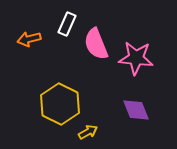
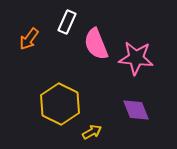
white rectangle: moved 2 px up
orange arrow: rotated 40 degrees counterclockwise
yellow arrow: moved 4 px right
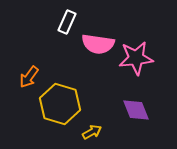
orange arrow: moved 38 px down
pink semicircle: moved 2 px right; rotated 60 degrees counterclockwise
pink star: rotated 12 degrees counterclockwise
yellow hexagon: rotated 9 degrees counterclockwise
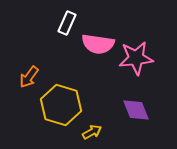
white rectangle: moved 1 px down
yellow hexagon: moved 1 px right, 1 px down
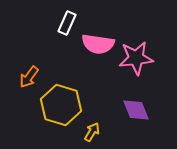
yellow arrow: rotated 30 degrees counterclockwise
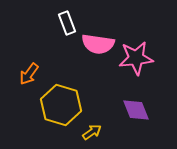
white rectangle: rotated 45 degrees counterclockwise
orange arrow: moved 3 px up
yellow arrow: rotated 24 degrees clockwise
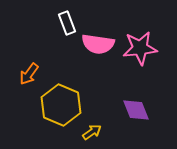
pink star: moved 4 px right, 10 px up
yellow hexagon: rotated 6 degrees clockwise
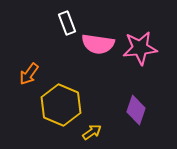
purple diamond: rotated 40 degrees clockwise
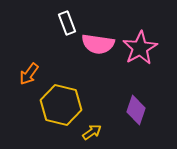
pink star: rotated 24 degrees counterclockwise
yellow hexagon: rotated 9 degrees counterclockwise
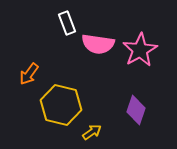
pink star: moved 2 px down
